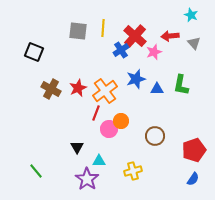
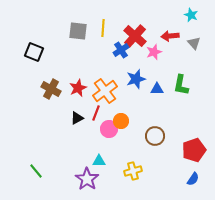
black triangle: moved 29 px up; rotated 32 degrees clockwise
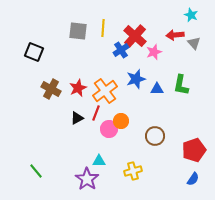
red arrow: moved 5 px right, 1 px up
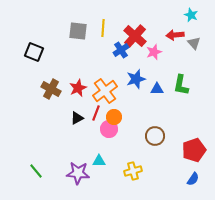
orange circle: moved 7 px left, 4 px up
purple star: moved 9 px left, 6 px up; rotated 30 degrees counterclockwise
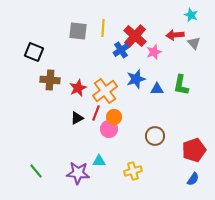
brown cross: moved 1 px left, 9 px up; rotated 24 degrees counterclockwise
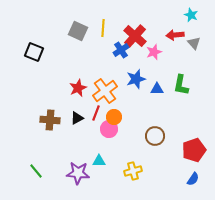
gray square: rotated 18 degrees clockwise
brown cross: moved 40 px down
